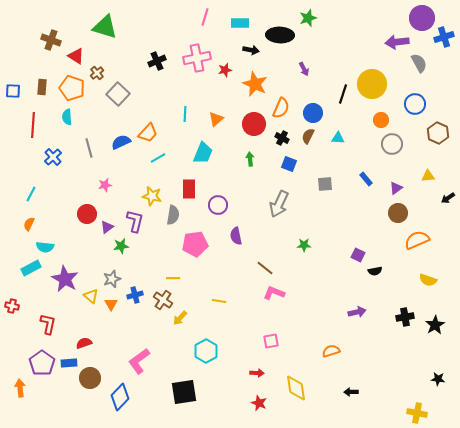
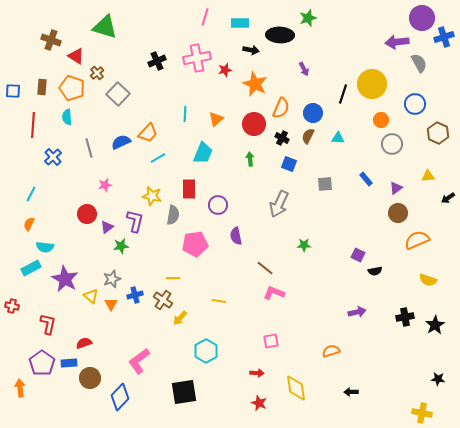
yellow cross at (417, 413): moved 5 px right
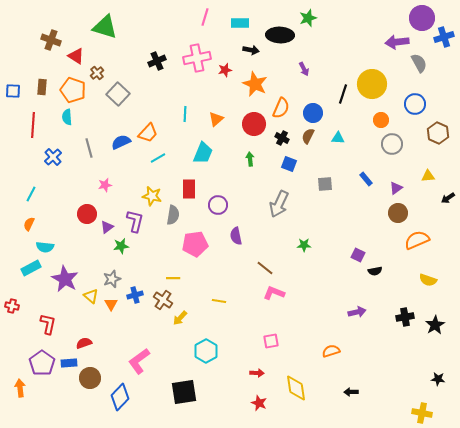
orange pentagon at (72, 88): moved 1 px right, 2 px down
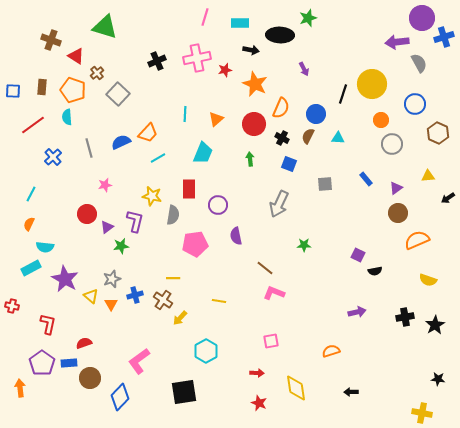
blue circle at (313, 113): moved 3 px right, 1 px down
red line at (33, 125): rotated 50 degrees clockwise
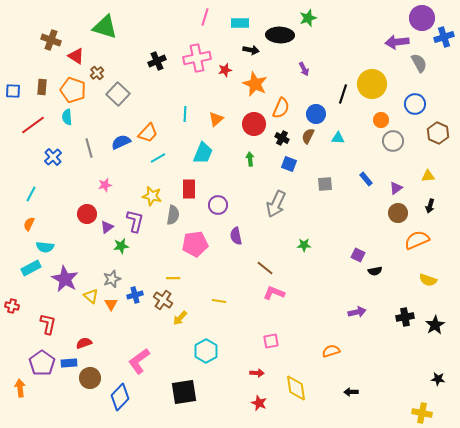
gray circle at (392, 144): moved 1 px right, 3 px up
black arrow at (448, 198): moved 18 px left, 8 px down; rotated 40 degrees counterclockwise
gray arrow at (279, 204): moved 3 px left
